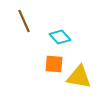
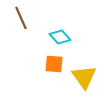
brown line: moved 3 px left, 3 px up
yellow triangle: moved 5 px right; rotated 44 degrees clockwise
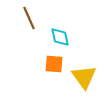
brown line: moved 8 px right
cyan diamond: rotated 30 degrees clockwise
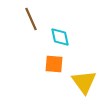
brown line: moved 2 px right, 1 px down
yellow triangle: moved 5 px down
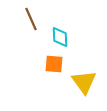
cyan diamond: rotated 10 degrees clockwise
